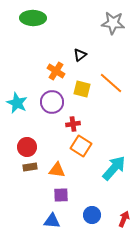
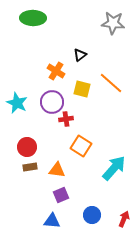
red cross: moved 7 px left, 5 px up
purple square: rotated 21 degrees counterclockwise
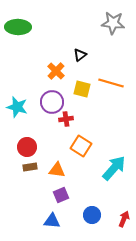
green ellipse: moved 15 px left, 9 px down
orange cross: rotated 12 degrees clockwise
orange line: rotated 25 degrees counterclockwise
cyan star: moved 4 px down; rotated 10 degrees counterclockwise
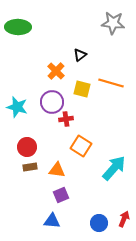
blue circle: moved 7 px right, 8 px down
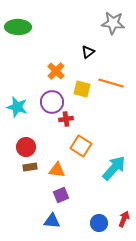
black triangle: moved 8 px right, 3 px up
red circle: moved 1 px left
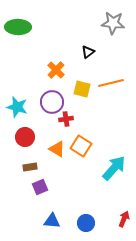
orange cross: moved 1 px up
orange line: rotated 30 degrees counterclockwise
red circle: moved 1 px left, 10 px up
orange triangle: moved 21 px up; rotated 24 degrees clockwise
purple square: moved 21 px left, 8 px up
blue circle: moved 13 px left
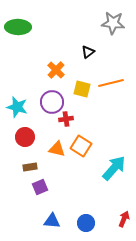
orange triangle: rotated 18 degrees counterclockwise
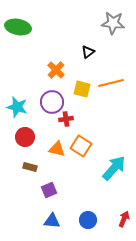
green ellipse: rotated 10 degrees clockwise
brown rectangle: rotated 24 degrees clockwise
purple square: moved 9 px right, 3 px down
blue circle: moved 2 px right, 3 px up
